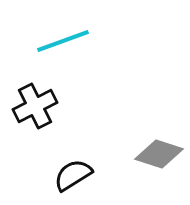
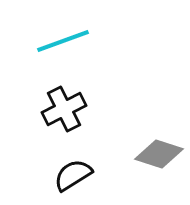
black cross: moved 29 px right, 3 px down
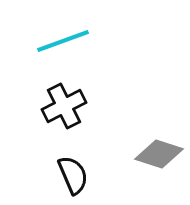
black cross: moved 3 px up
black semicircle: rotated 99 degrees clockwise
